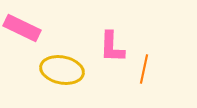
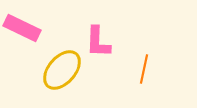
pink L-shape: moved 14 px left, 5 px up
yellow ellipse: rotated 60 degrees counterclockwise
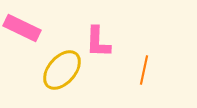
orange line: moved 1 px down
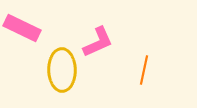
pink L-shape: rotated 116 degrees counterclockwise
yellow ellipse: rotated 42 degrees counterclockwise
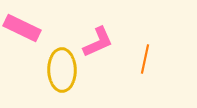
orange line: moved 1 px right, 11 px up
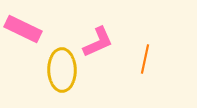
pink rectangle: moved 1 px right, 1 px down
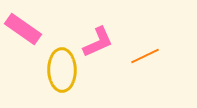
pink rectangle: rotated 9 degrees clockwise
orange line: moved 3 px up; rotated 52 degrees clockwise
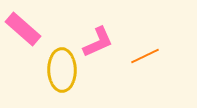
pink rectangle: rotated 6 degrees clockwise
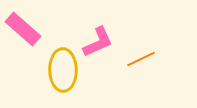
orange line: moved 4 px left, 3 px down
yellow ellipse: moved 1 px right
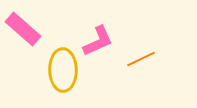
pink L-shape: moved 1 px up
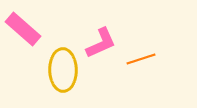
pink L-shape: moved 3 px right, 2 px down
orange line: rotated 8 degrees clockwise
